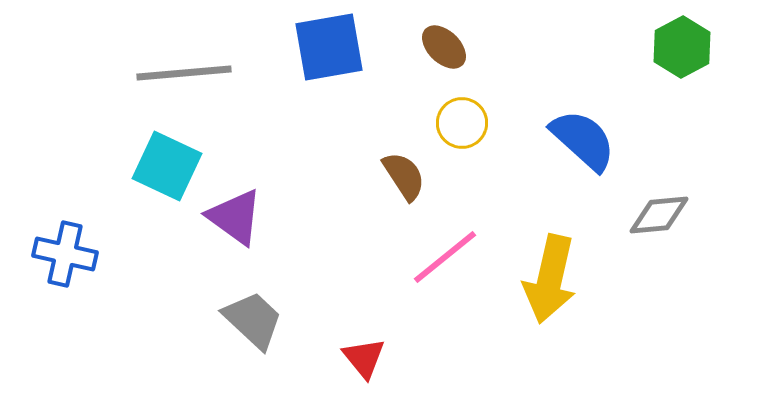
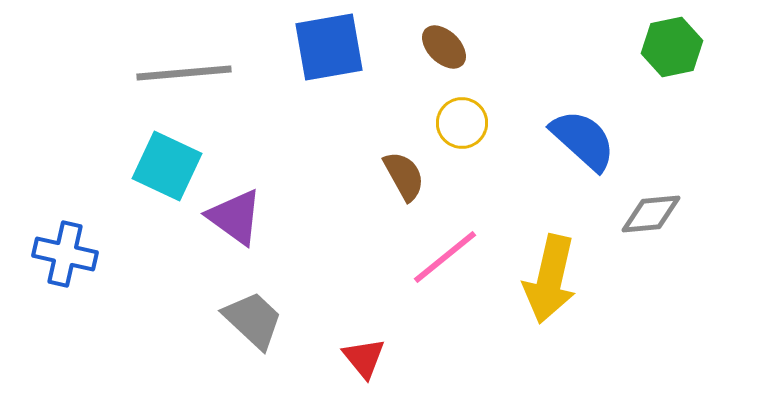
green hexagon: moved 10 px left; rotated 16 degrees clockwise
brown semicircle: rotated 4 degrees clockwise
gray diamond: moved 8 px left, 1 px up
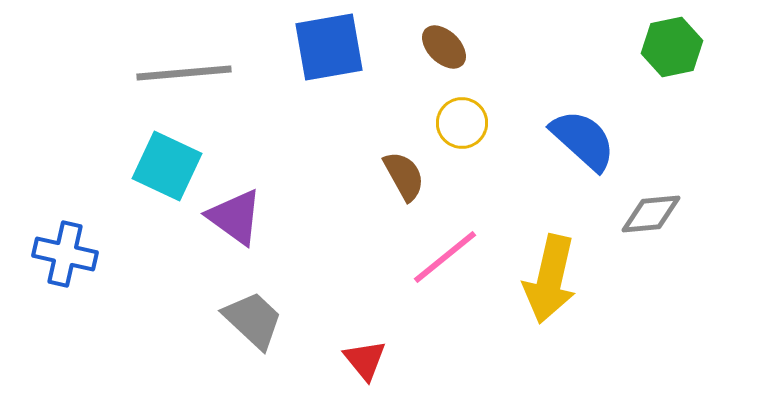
red triangle: moved 1 px right, 2 px down
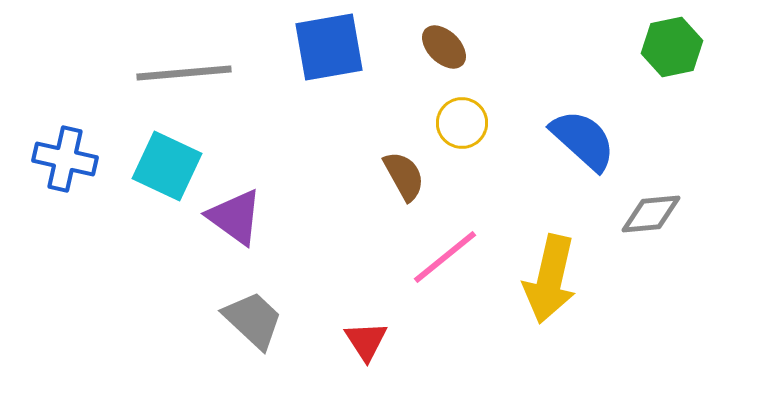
blue cross: moved 95 px up
red triangle: moved 1 px right, 19 px up; rotated 6 degrees clockwise
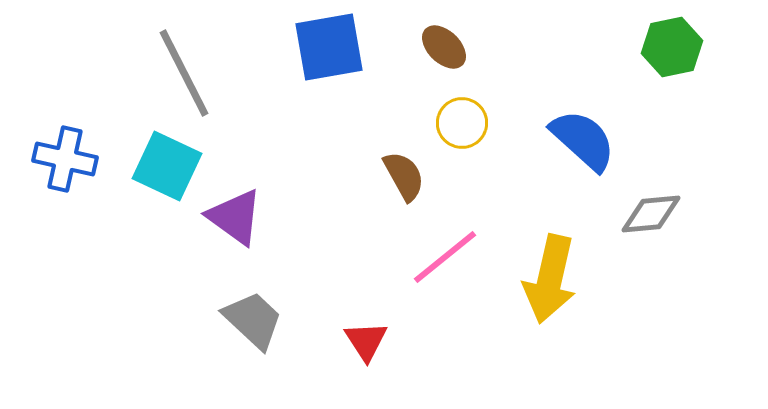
gray line: rotated 68 degrees clockwise
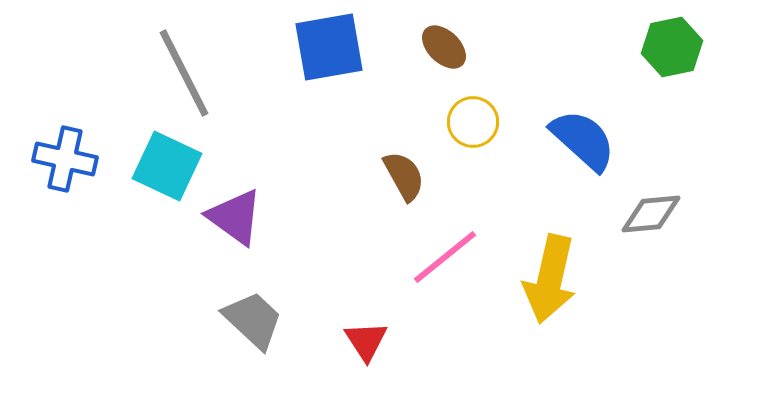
yellow circle: moved 11 px right, 1 px up
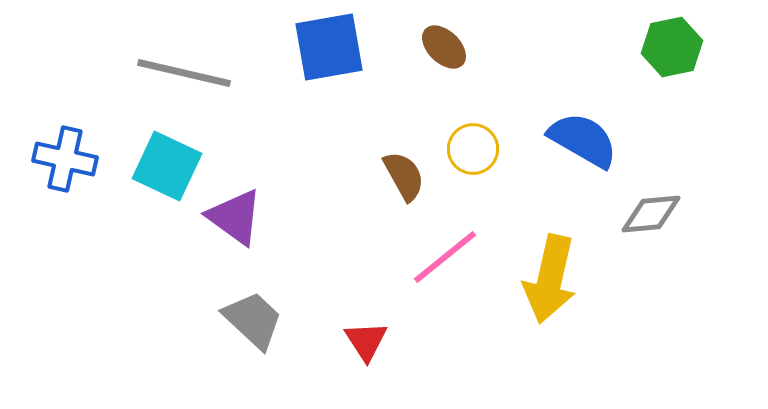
gray line: rotated 50 degrees counterclockwise
yellow circle: moved 27 px down
blue semicircle: rotated 12 degrees counterclockwise
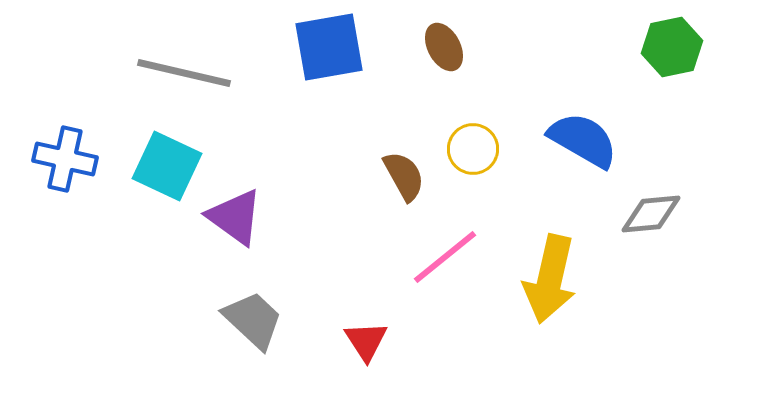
brown ellipse: rotated 18 degrees clockwise
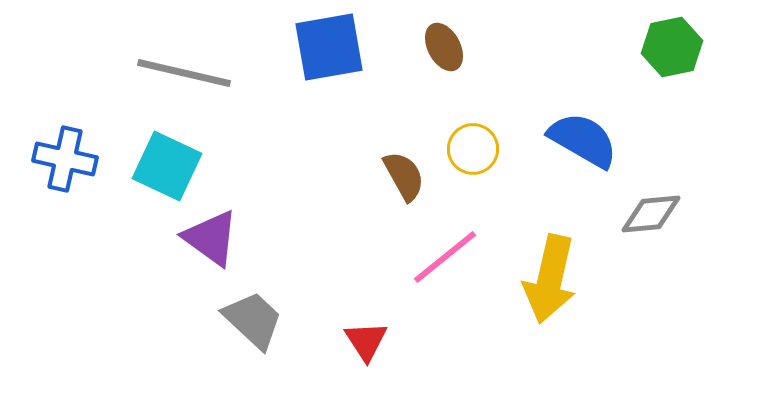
purple triangle: moved 24 px left, 21 px down
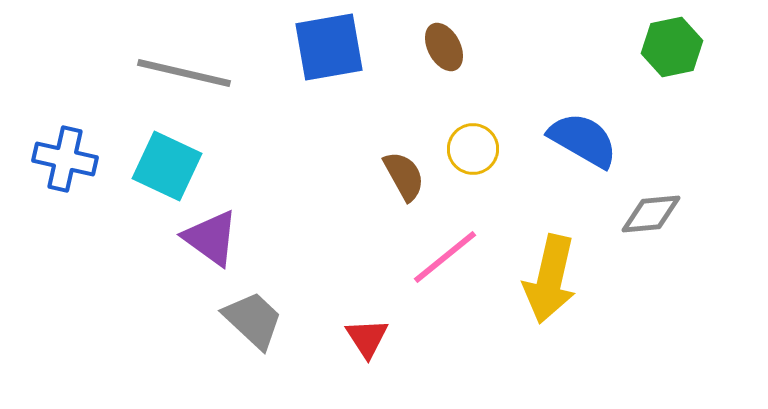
red triangle: moved 1 px right, 3 px up
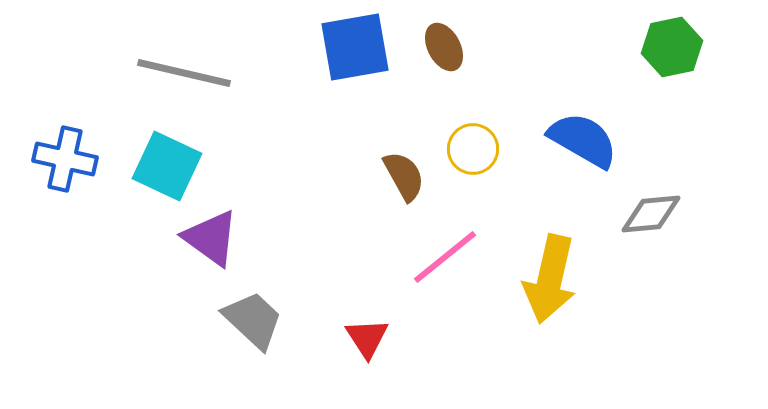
blue square: moved 26 px right
